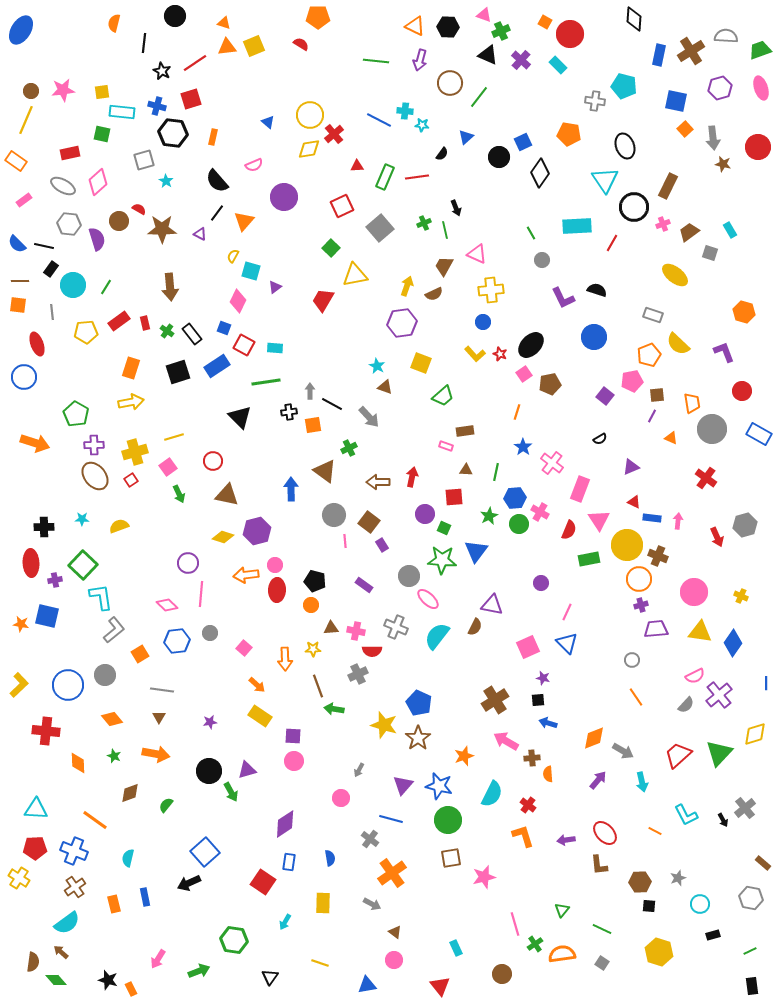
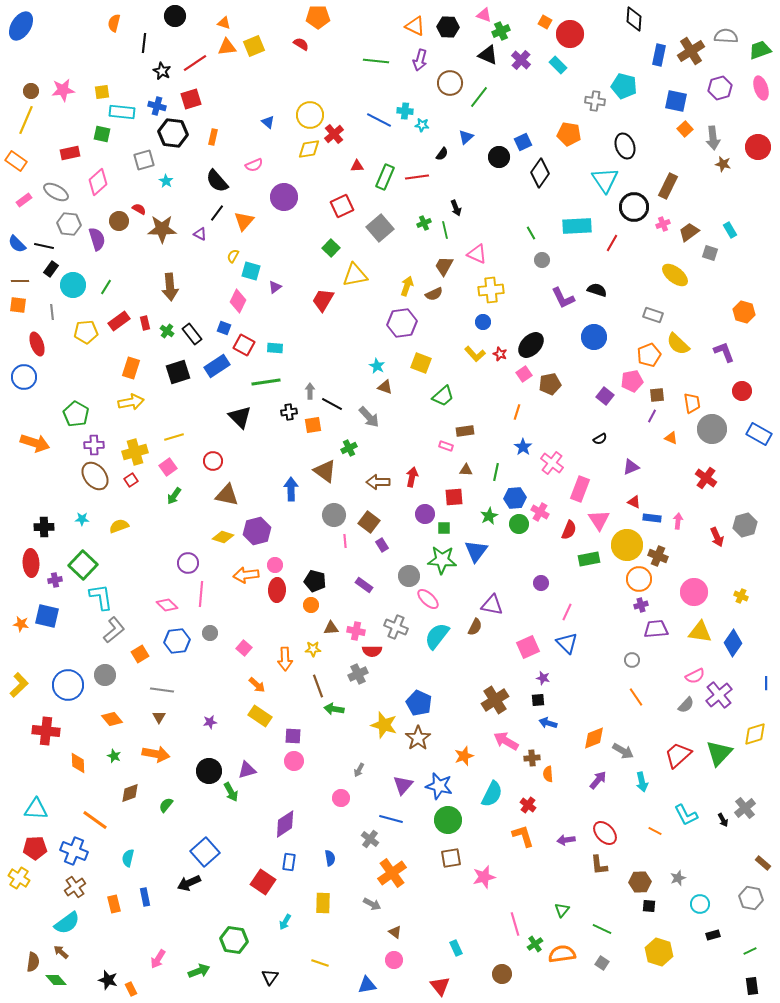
blue ellipse at (21, 30): moved 4 px up
gray ellipse at (63, 186): moved 7 px left, 6 px down
green arrow at (179, 494): moved 5 px left, 2 px down; rotated 60 degrees clockwise
green square at (444, 528): rotated 24 degrees counterclockwise
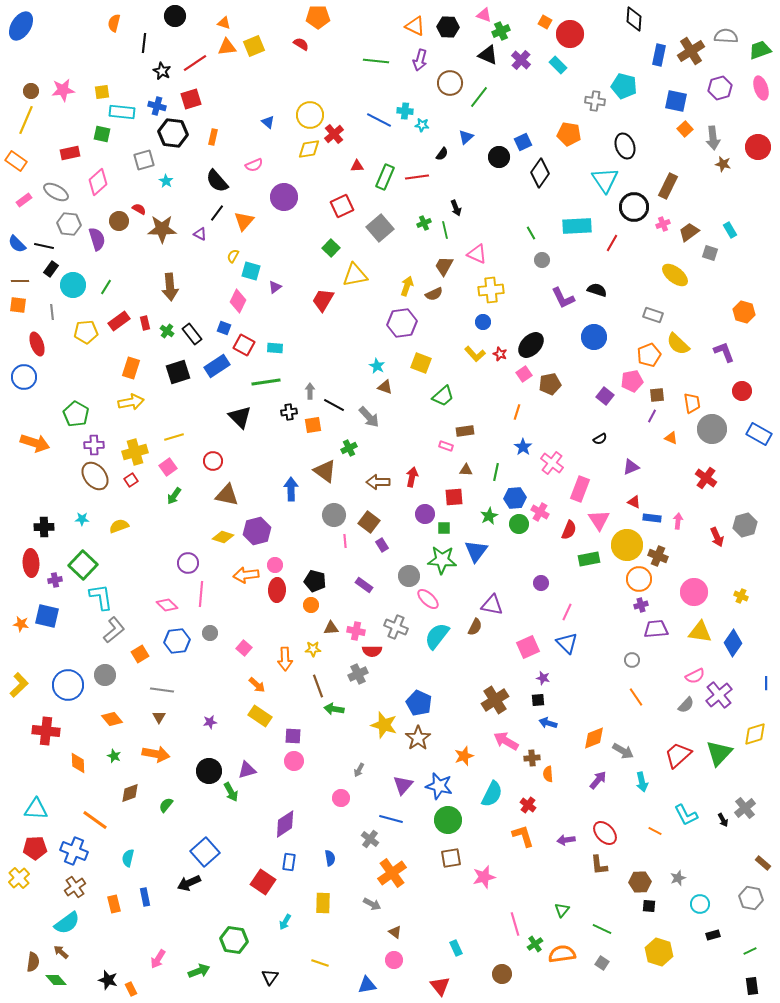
black line at (332, 404): moved 2 px right, 1 px down
yellow cross at (19, 878): rotated 15 degrees clockwise
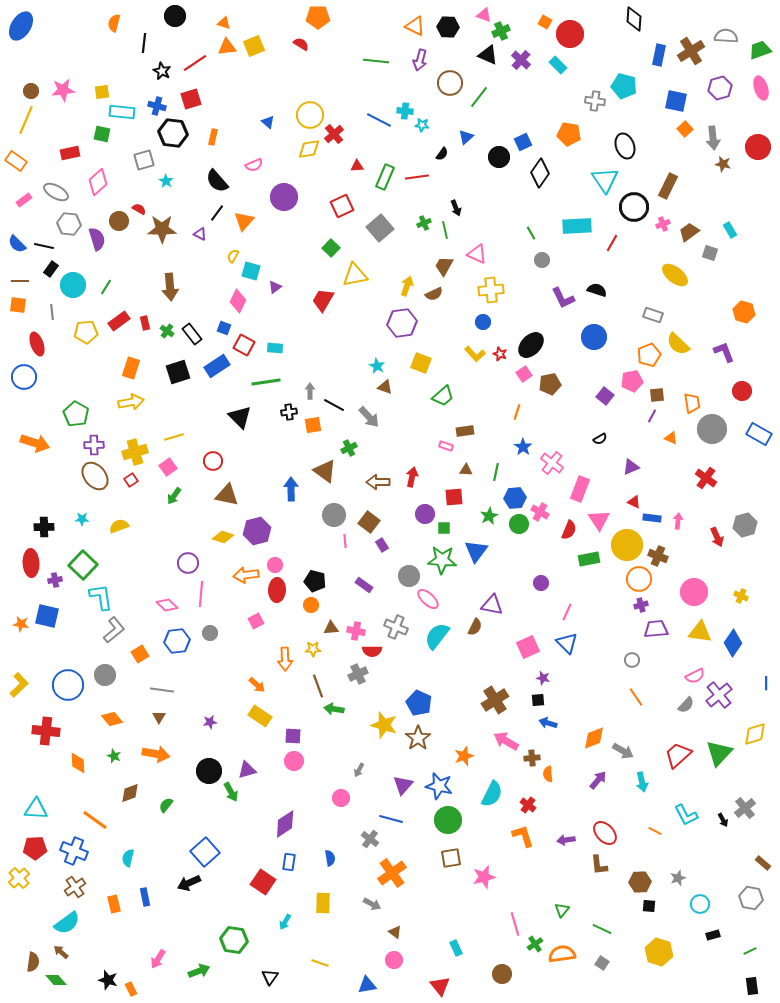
pink square at (244, 648): moved 12 px right, 27 px up; rotated 21 degrees clockwise
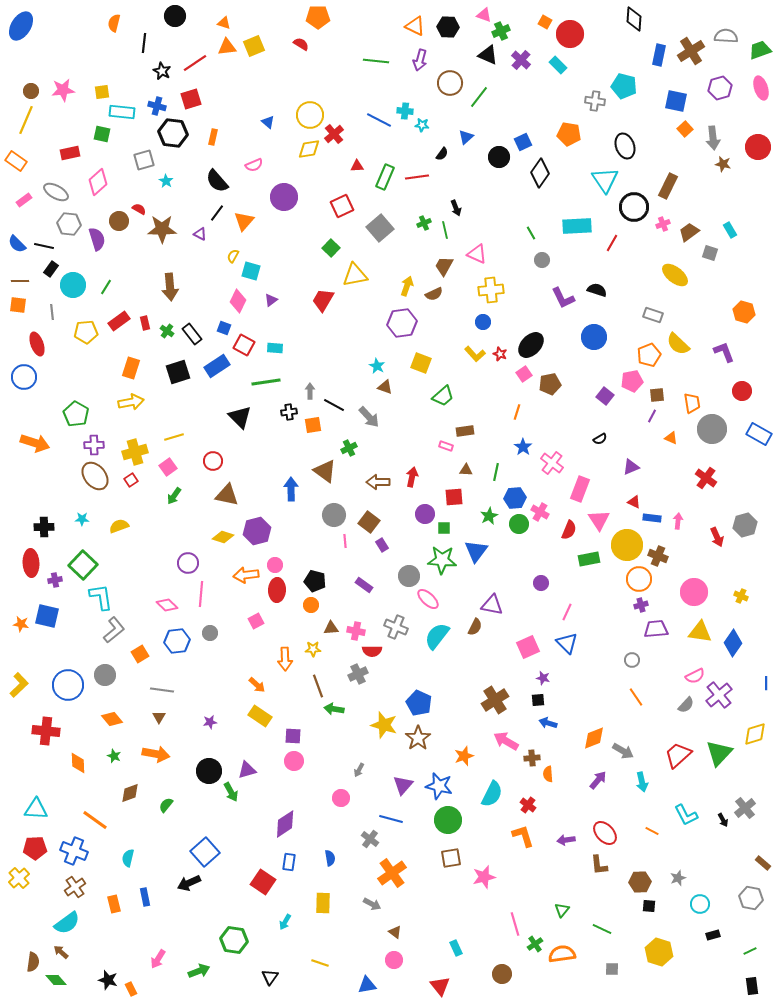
purple triangle at (275, 287): moved 4 px left, 13 px down
orange line at (655, 831): moved 3 px left
gray square at (602, 963): moved 10 px right, 6 px down; rotated 32 degrees counterclockwise
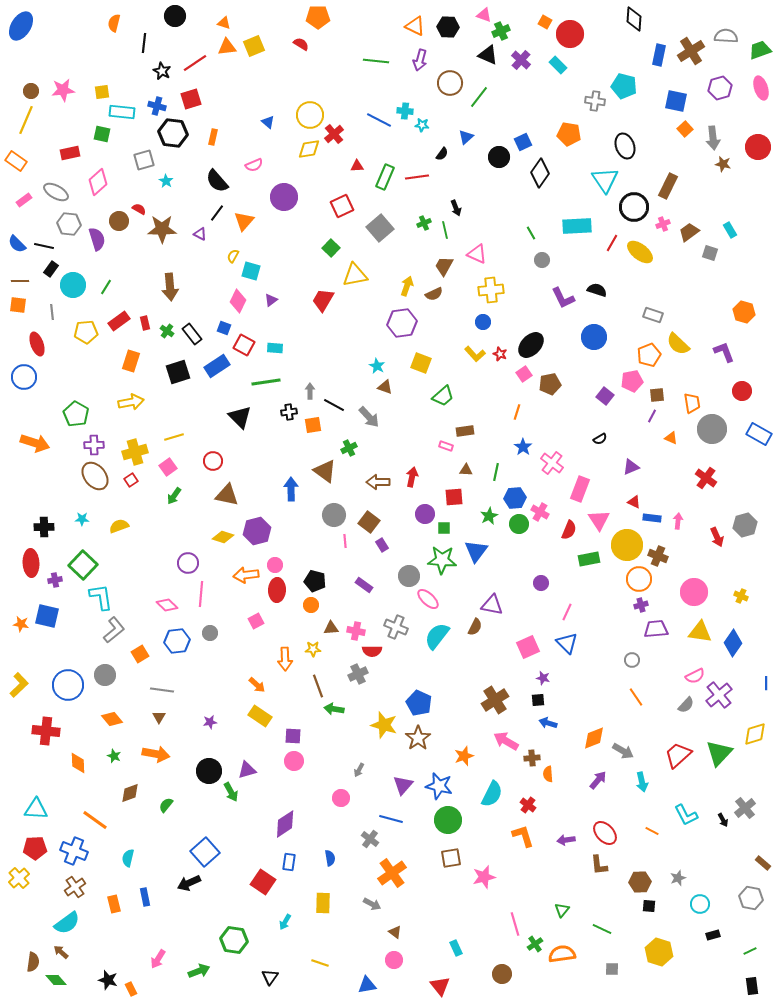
yellow ellipse at (675, 275): moved 35 px left, 23 px up
orange rectangle at (131, 368): moved 7 px up
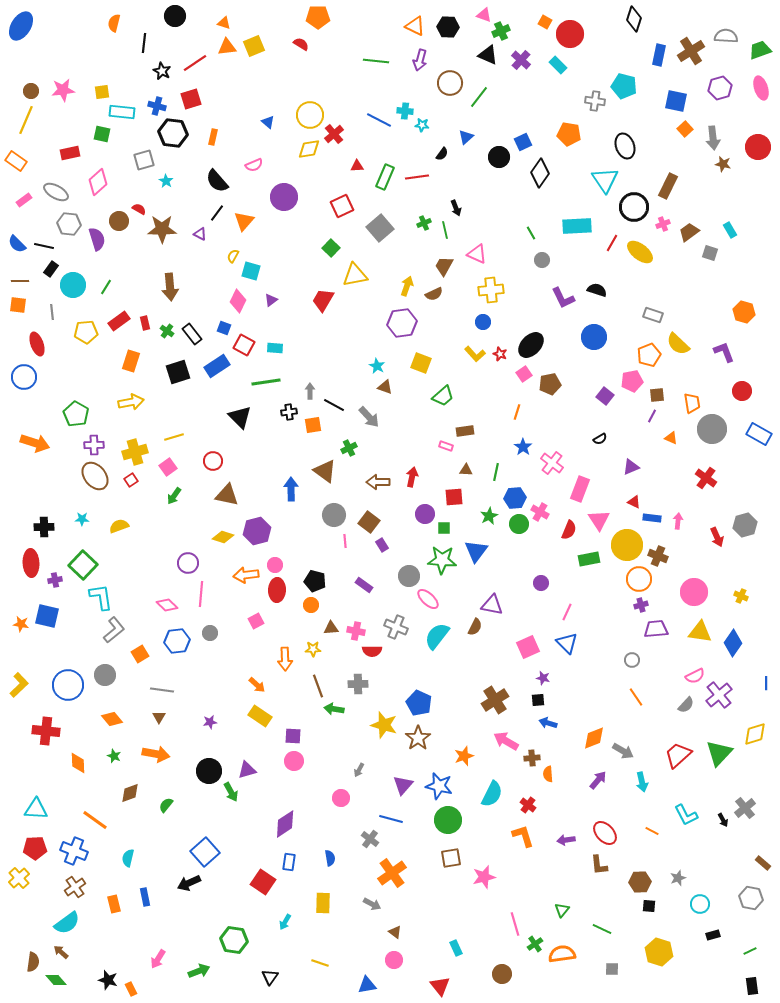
black diamond at (634, 19): rotated 15 degrees clockwise
gray cross at (358, 674): moved 10 px down; rotated 24 degrees clockwise
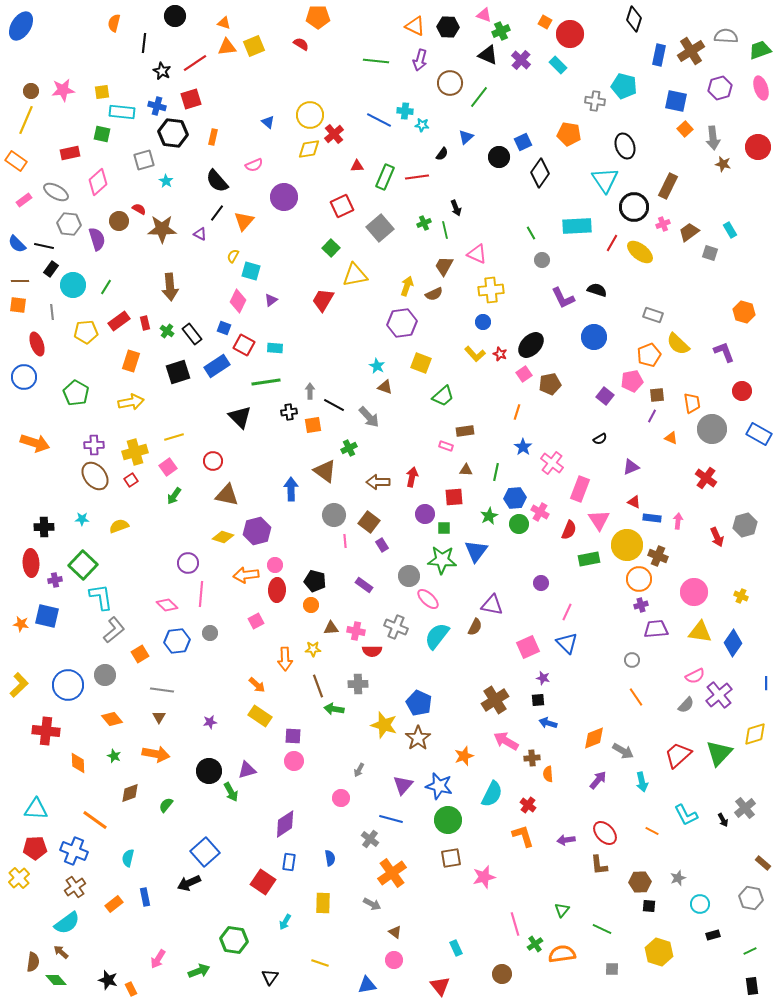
green pentagon at (76, 414): moved 21 px up
orange rectangle at (114, 904): rotated 66 degrees clockwise
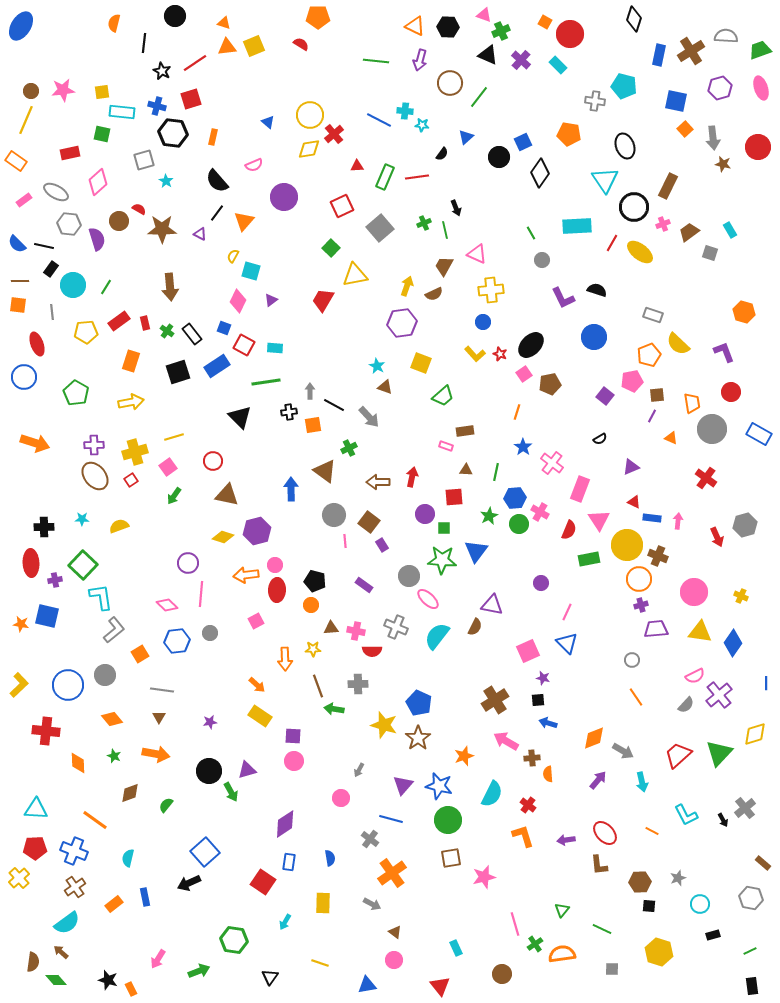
red circle at (742, 391): moved 11 px left, 1 px down
pink square at (528, 647): moved 4 px down
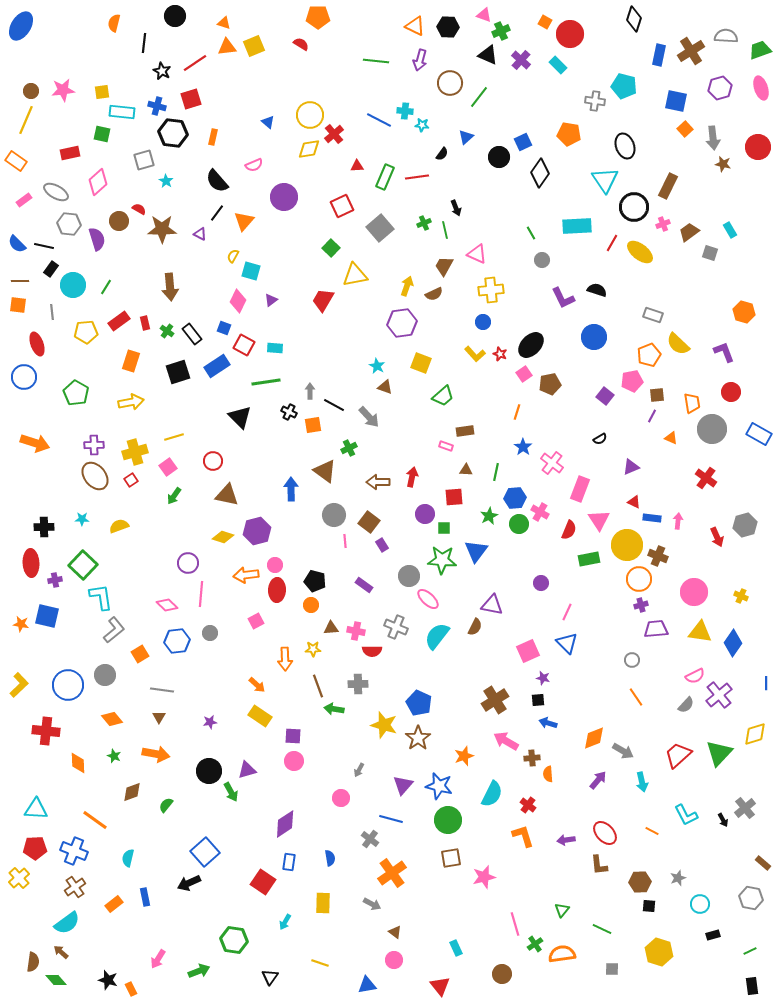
black cross at (289, 412): rotated 35 degrees clockwise
brown diamond at (130, 793): moved 2 px right, 1 px up
